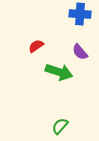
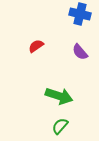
blue cross: rotated 10 degrees clockwise
green arrow: moved 24 px down
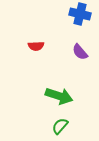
red semicircle: rotated 147 degrees counterclockwise
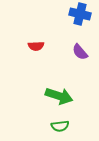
green semicircle: rotated 138 degrees counterclockwise
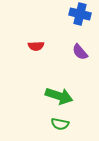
green semicircle: moved 2 px up; rotated 18 degrees clockwise
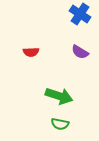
blue cross: rotated 20 degrees clockwise
red semicircle: moved 5 px left, 6 px down
purple semicircle: rotated 18 degrees counterclockwise
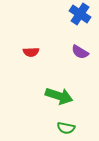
green semicircle: moved 6 px right, 4 px down
